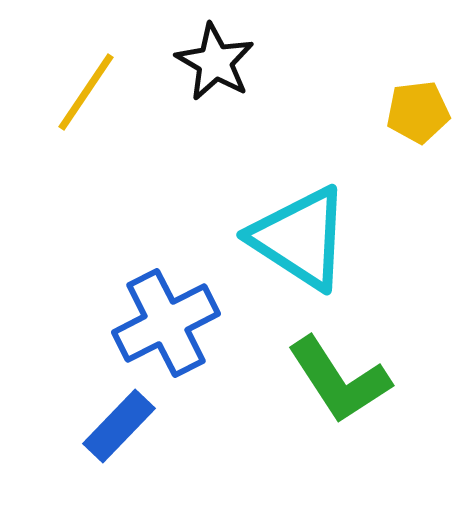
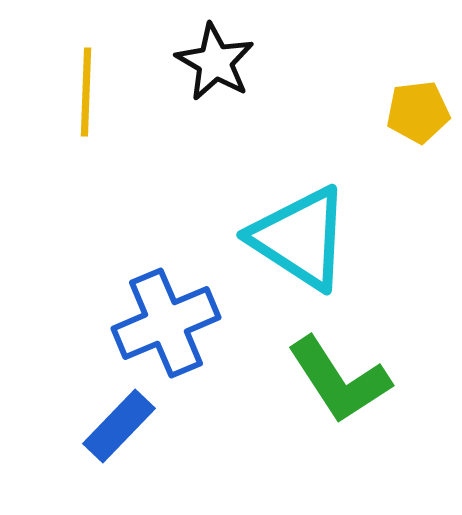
yellow line: rotated 32 degrees counterclockwise
blue cross: rotated 4 degrees clockwise
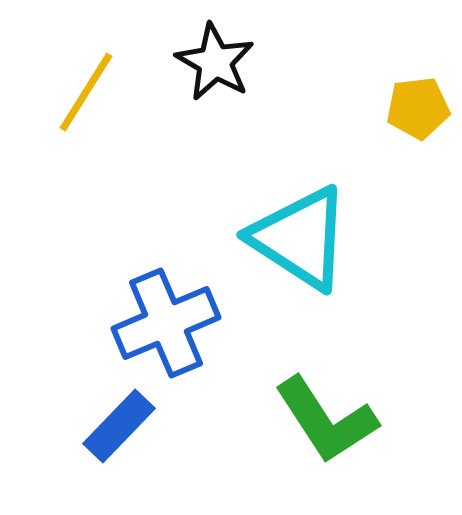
yellow line: rotated 30 degrees clockwise
yellow pentagon: moved 4 px up
green L-shape: moved 13 px left, 40 px down
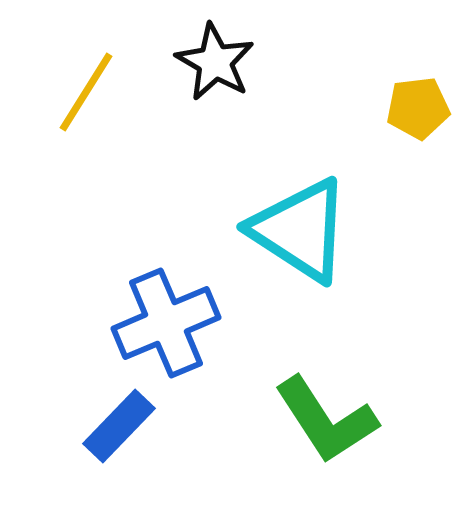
cyan triangle: moved 8 px up
